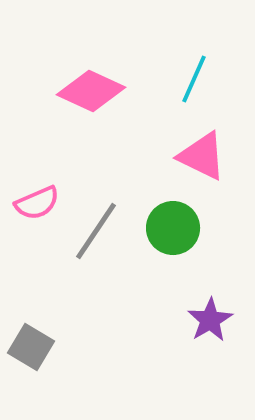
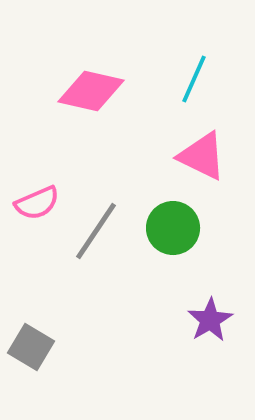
pink diamond: rotated 12 degrees counterclockwise
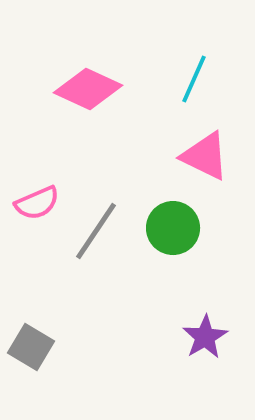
pink diamond: moved 3 px left, 2 px up; rotated 12 degrees clockwise
pink triangle: moved 3 px right
purple star: moved 5 px left, 17 px down
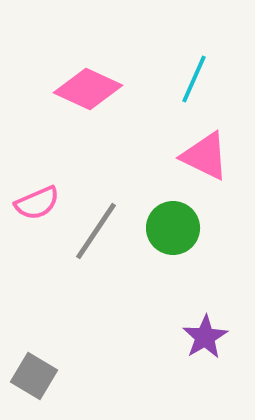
gray square: moved 3 px right, 29 px down
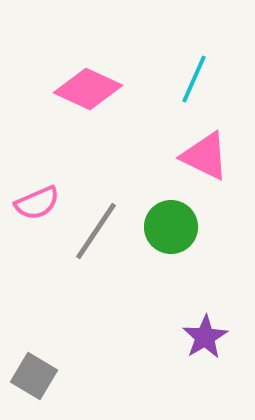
green circle: moved 2 px left, 1 px up
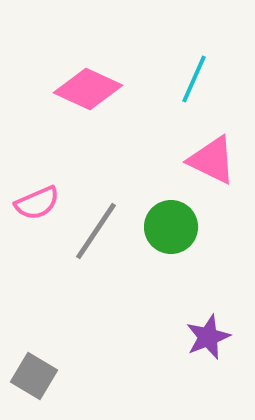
pink triangle: moved 7 px right, 4 px down
purple star: moved 3 px right; rotated 9 degrees clockwise
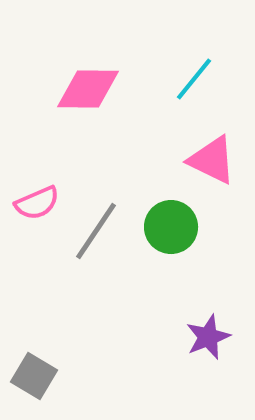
cyan line: rotated 15 degrees clockwise
pink diamond: rotated 24 degrees counterclockwise
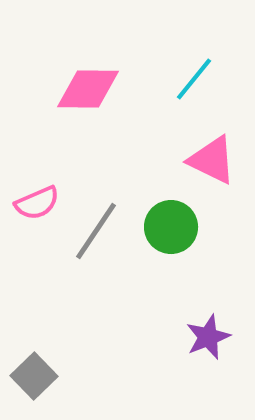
gray square: rotated 15 degrees clockwise
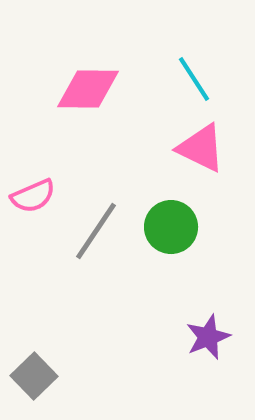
cyan line: rotated 72 degrees counterclockwise
pink triangle: moved 11 px left, 12 px up
pink semicircle: moved 4 px left, 7 px up
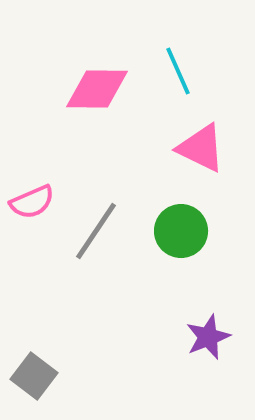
cyan line: moved 16 px left, 8 px up; rotated 9 degrees clockwise
pink diamond: moved 9 px right
pink semicircle: moved 1 px left, 6 px down
green circle: moved 10 px right, 4 px down
gray square: rotated 9 degrees counterclockwise
